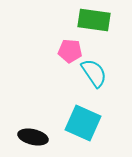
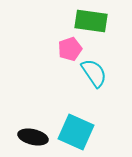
green rectangle: moved 3 px left, 1 px down
pink pentagon: moved 2 px up; rotated 25 degrees counterclockwise
cyan square: moved 7 px left, 9 px down
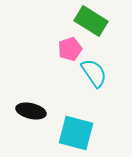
green rectangle: rotated 24 degrees clockwise
cyan square: moved 1 px down; rotated 9 degrees counterclockwise
black ellipse: moved 2 px left, 26 px up
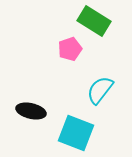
green rectangle: moved 3 px right
cyan semicircle: moved 6 px right, 17 px down; rotated 108 degrees counterclockwise
cyan square: rotated 6 degrees clockwise
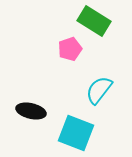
cyan semicircle: moved 1 px left
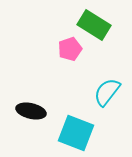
green rectangle: moved 4 px down
cyan semicircle: moved 8 px right, 2 px down
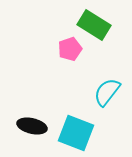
black ellipse: moved 1 px right, 15 px down
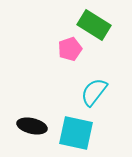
cyan semicircle: moved 13 px left
cyan square: rotated 9 degrees counterclockwise
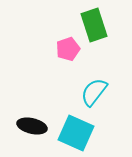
green rectangle: rotated 40 degrees clockwise
pink pentagon: moved 2 px left
cyan square: rotated 12 degrees clockwise
